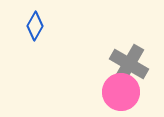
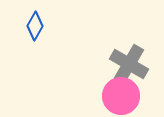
pink circle: moved 4 px down
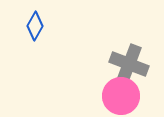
gray cross: rotated 9 degrees counterclockwise
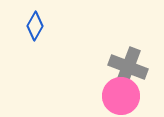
gray cross: moved 1 px left, 3 px down
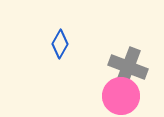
blue diamond: moved 25 px right, 18 px down
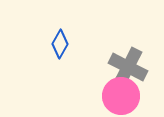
gray cross: rotated 6 degrees clockwise
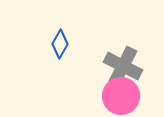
gray cross: moved 5 px left, 1 px up
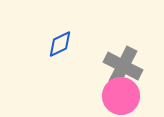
blue diamond: rotated 36 degrees clockwise
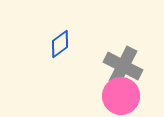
blue diamond: rotated 12 degrees counterclockwise
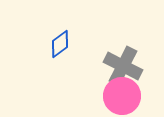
pink circle: moved 1 px right
